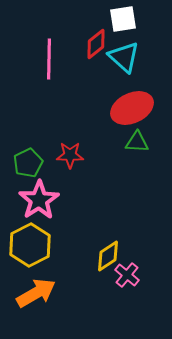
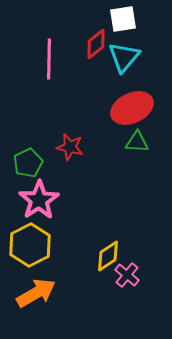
cyan triangle: rotated 28 degrees clockwise
red star: moved 8 px up; rotated 12 degrees clockwise
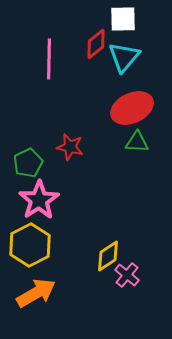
white square: rotated 8 degrees clockwise
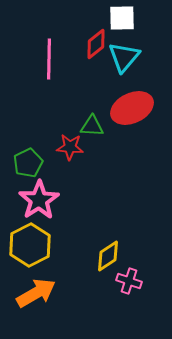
white square: moved 1 px left, 1 px up
green triangle: moved 45 px left, 16 px up
red star: rotated 8 degrees counterclockwise
pink cross: moved 2 px right, 6 px down; rotated 20 degrees counterclockwise
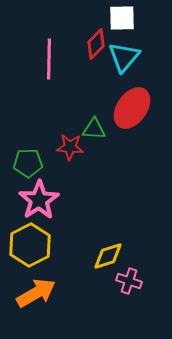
red diamond: rotated 8 degrees counterclockwise
red ellipse: rotated 30 degrees counterclockwise
green triangle: moved 2 px right, 3 px down
green pentagon: rotated 24 degrees clockwise
yellow diamond: rotated 16 degrees clockwise
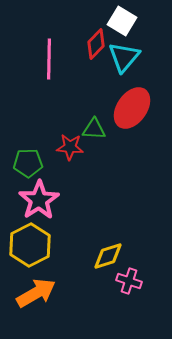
white square: moved 3 px down; rotated 32 degrees clockwise
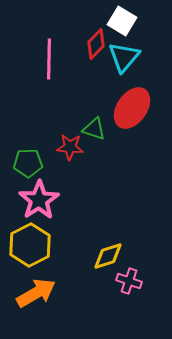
green triangle: rotated 15 degrees clockwise
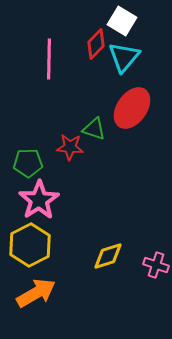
pink cross: moved 27 px right, 16 px up
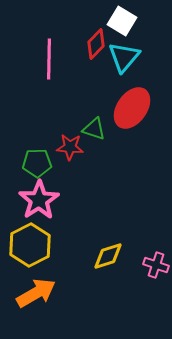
green pentagon: moved 9 px right
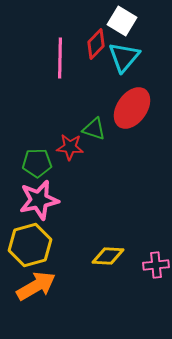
pink line: moved 11 px right, 1 px up
pink star: rotated 21 degrees clockwise
yellow hexagon: rotated 12 degrees clockwise
yellow diamond: rotated 20 degrees clockwise
pink cross: rotated 25 degrees counterclockwise
orange arrow: moved 7 px up
